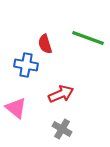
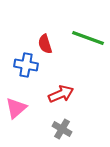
pink triangle: rotated 40 degrees clockwise
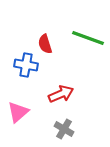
pink triangle: moved 2 px right, 4 px down
gray cross: moved 2 px right
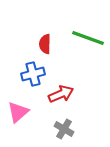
red semicircle: rotated 18 degrees clockwise
blue cross: moved 7 px right, 9 px down; rotated 25 degrees counterclockwise
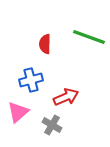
green line: moved 1 px right, 1 px up
blue cross: moved 2 px left, 6 px down
red arrow: moved 5 px right, 3 px down
gray cross: moved 12 px left, 4 px up
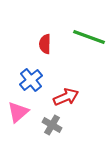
blue cross: rotated 25 degrees counterclockwise
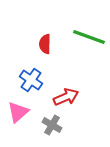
blue cross: rotated 15 degrees counterclockwise
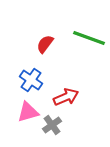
green line: moved 1 px down
red semicircle: rotated 36 degrees clockwise
pink triangle: moved 10 px right; rotated 25 degrees clockwise
gray cross: rotated 24 degrees clockwise
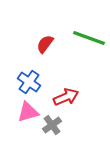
blue cross: moved 2 px left, 2 px down
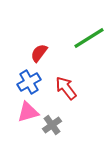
green line: rotated 52 degrees counterclockwise
red semicircle: moved 6 px left, 9 px down
blue cross: rotated 25 degrees clockwise
red arrow: moved 9 px up; rotated 105 degrees counterclockwise
